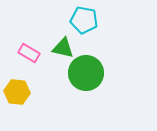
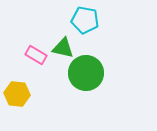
cyan pentagon: moved 1 px right
pink rectangle: moved 7 px right, 2 px down
yellow hexagon: moved 2 px down
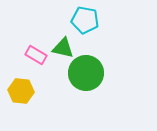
yellow hexagon: moved 4 px right, 3 px up
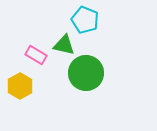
cyan pentagon: rotated 12 degrees clockwise
green triangle: moved 1 px right, 3 px up
yellow hexagon: moved 1 px left, 5 px up; rotated 25 degrees clockwise
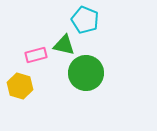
pink rectangle: rotated 45 degrees counterclockwise
yellow hexagon: rotated 15 degrees counterclockwise
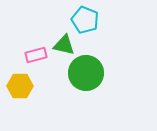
yellow hexagon: rotated 15 degrees counterclockwise
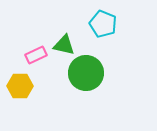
cyan pentagon: moved 18 px right, 4 px down
pink rectangle: rotated 10 degrees counterclockwise
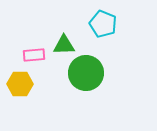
green triangle: rotated 15 degrees counterclockwise
pink rectangle: moved 2 px left; rotated 20 degrees clockwise
yellow hexagon: moved 2 px up
